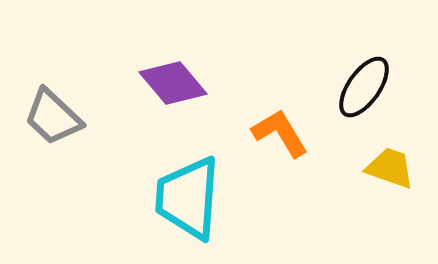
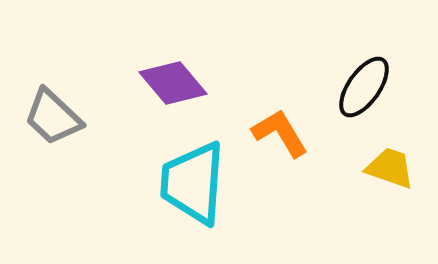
cyan trapezoid: moved 5 px right, 15 px up
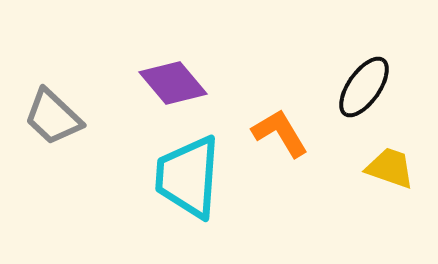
cyan trapezoid: moved 5 px left, 6 px up
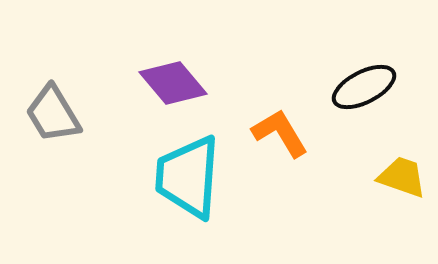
black ellipse: rotated 28 degrees clockwise
gray trapezoid: moved 3 px up; rotated 16 degrees clockwise
yellow trapezoid: moved 12 px right, 9 px down
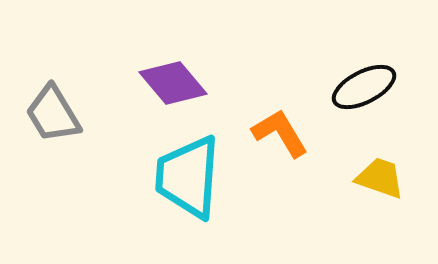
yellow trapezoid: moved 22 px left, 1 px down
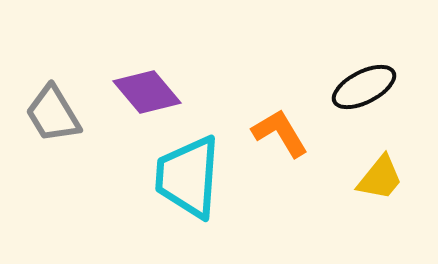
purple diamond: moved 26 px left, 9 px down
yellow trapezoid: rotated 110 degrees clockwise
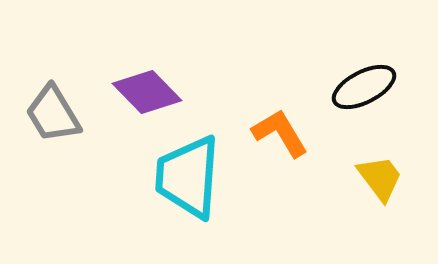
purple diamond: rotated 4 degrees counterclockwise
yellow trapezoid: rotated 76 degrees counterclockwise
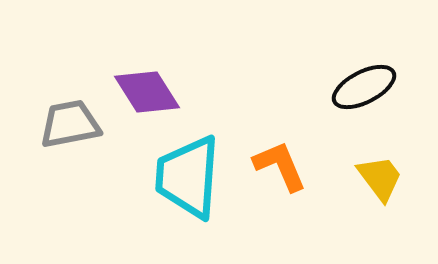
purple diamond: rotated 12 degrees clockwise
gray trapezoid: moved 17 px right, 10 px down; rotated 110 degrees clockwise
orange L-shape: moved 33 px down; rotated 8 degrees clockwise
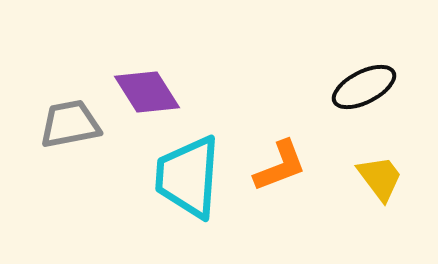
orange L-shape: rotated 92 degrees clockwise
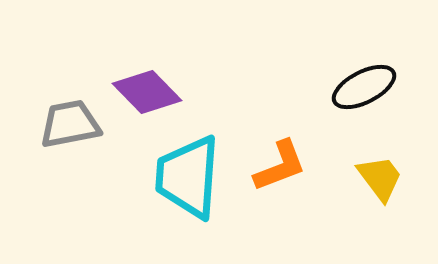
purple diamond: rotated 12 degrees counterclockwise
